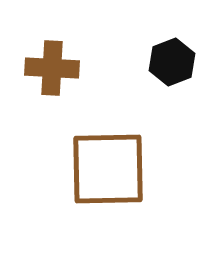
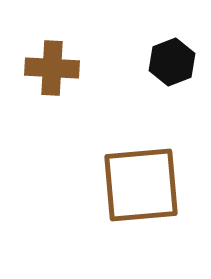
brown square: moved 33 px right, 16 px down; rotated 4 degrees counterclockwise
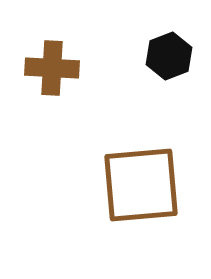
black hexagon: moved 3 px left, 6 px up
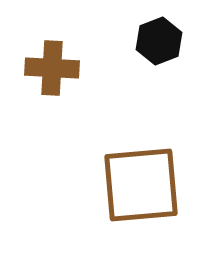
black hexagon: moved 10 px left, 15 px up
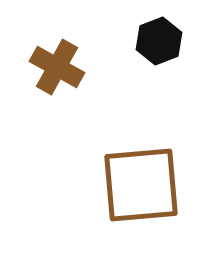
brown cross: moved 5 px right, 1 px up; rotated 26 degrees clockwise
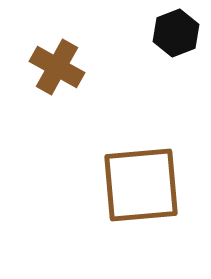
black hexagon: moved 17 px right, 8 px up
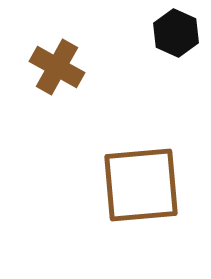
black hexagon: rotated 15 degrees counterclockwise
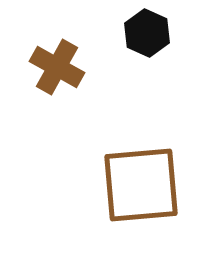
black hexagon: moved 29 px left
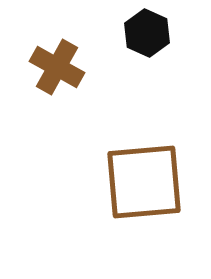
brown square: moved 3 px right, 3 px up
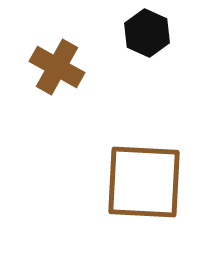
brown square: rotated 8 degrees clockwise
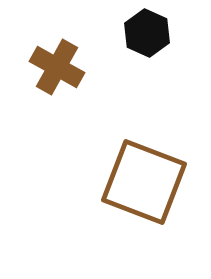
brown square: rotated 18 degrees clockwise
